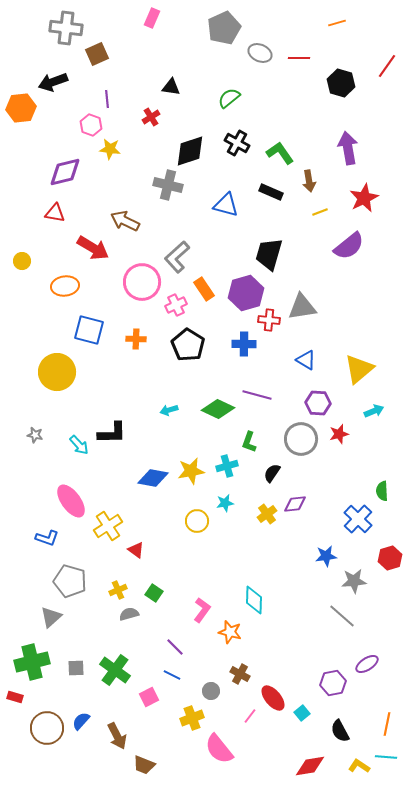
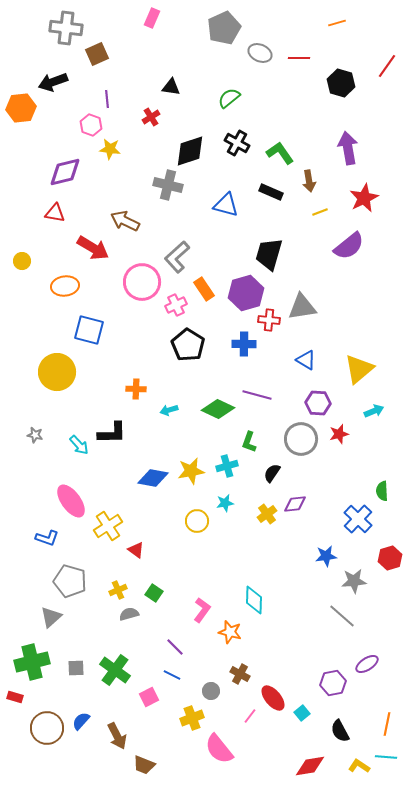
orange cross at (136, 339): moved 50 px down
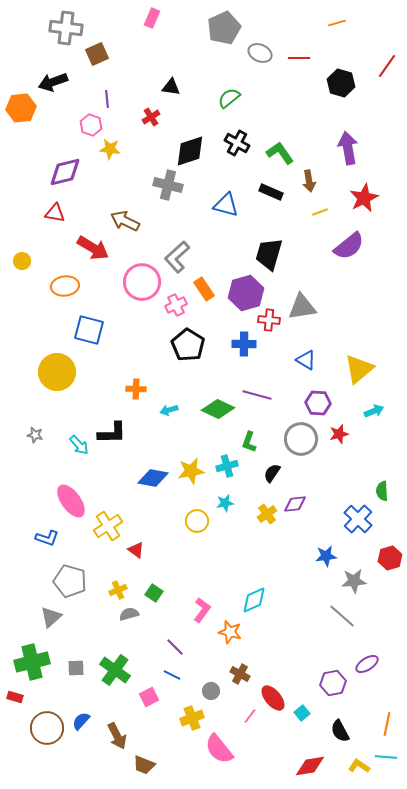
cyan diamond at (254, 600): rotated 64 degrees clockwise
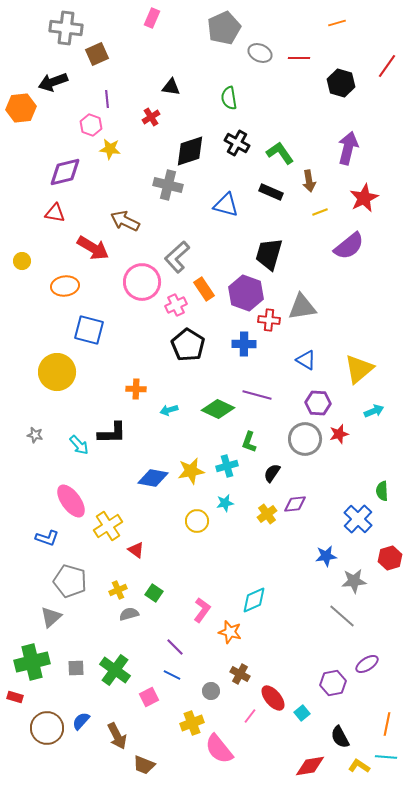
green semicircle at (229, 98): rotated 60 degrees counterclockwise
purple arrow at (348, 148): rotated 24 degrees clockwise
purple hexagon at (246, 293): rotated 24 degrees counterclockwise
gray circle at (301, 439): moved 4 px right
yellow cross at (192, 718): moved 5 px down
black semicircle at (340, 731): moved 6 px down
